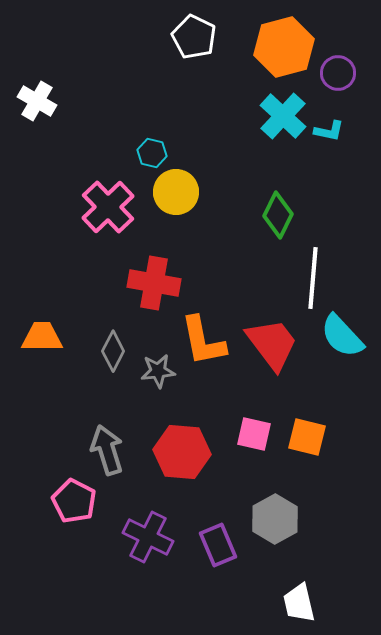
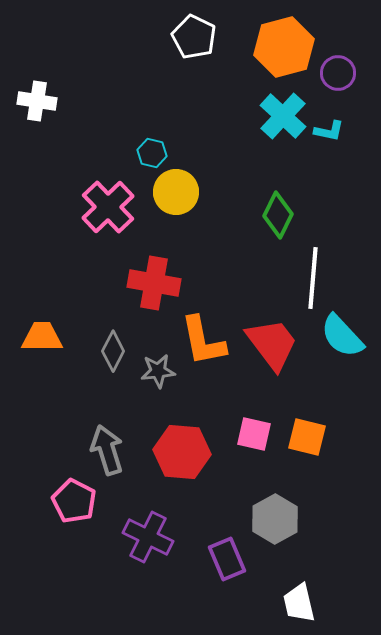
white cross: rotated 21 degrees counterclockwise
purple rectangle: moved 9 px right, 14 px down
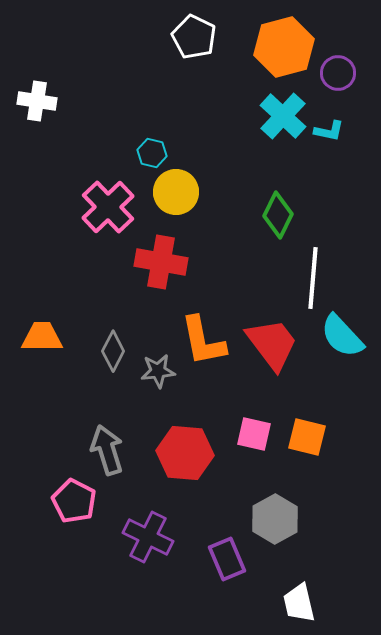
red cross: moved 7 px right, 21 px up
red hexagon: moved 3 px right, 1 px down
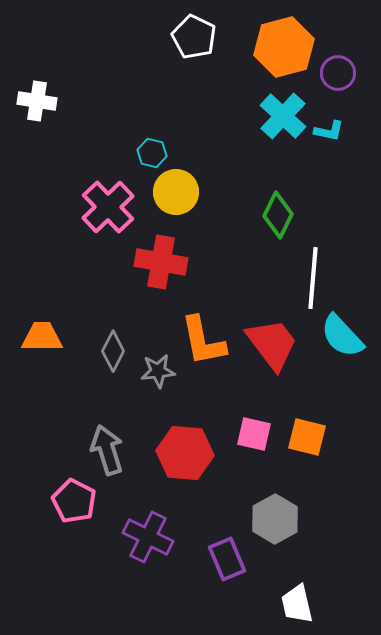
white trapezoid: moved 2 px left, 1 px down
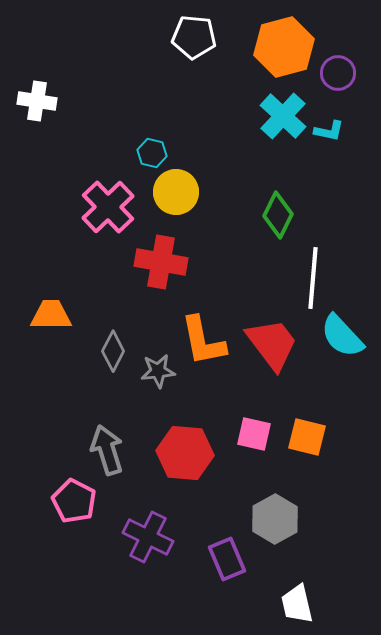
white pentagon: rotated 21 degrees counterclockwise
orange trapezoid: moved 9 px right, 22 px up
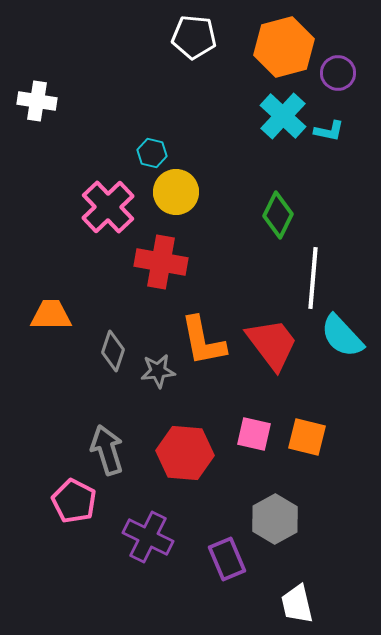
gray diamond: rotated 9 degrees counterclockwise
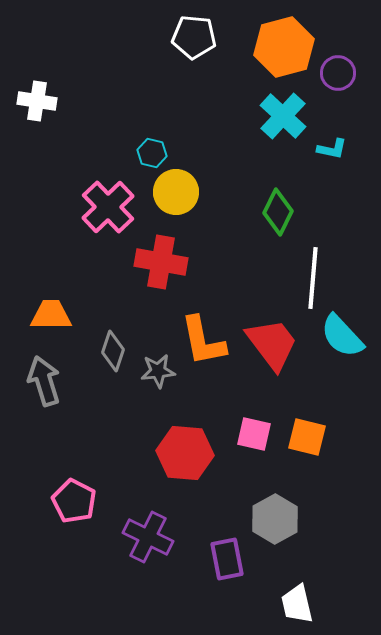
cyan L-shape: moved 3 px right, 18 px down
green diamond: moved 3 px up
gray arrow: moved 63 px left, 69 px up
purple rectangle: rotated 12 degrees clockwise
